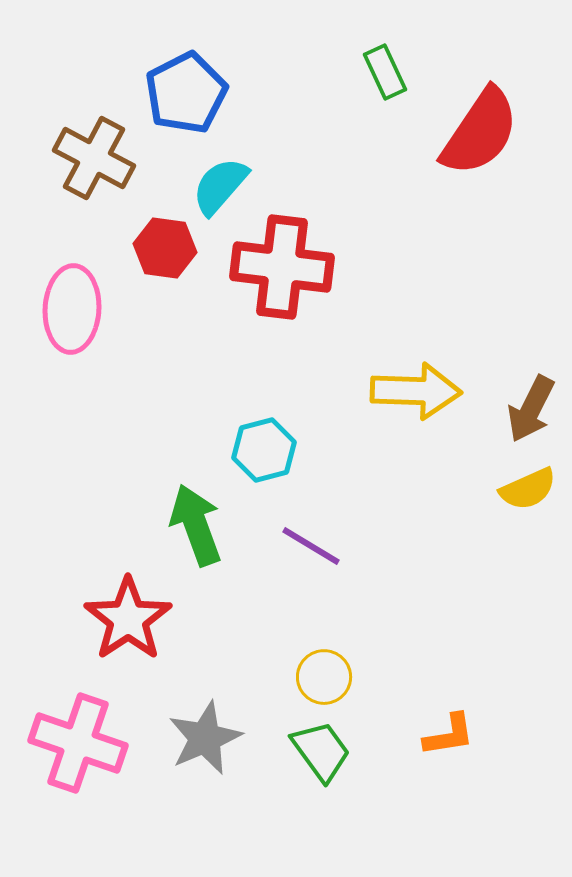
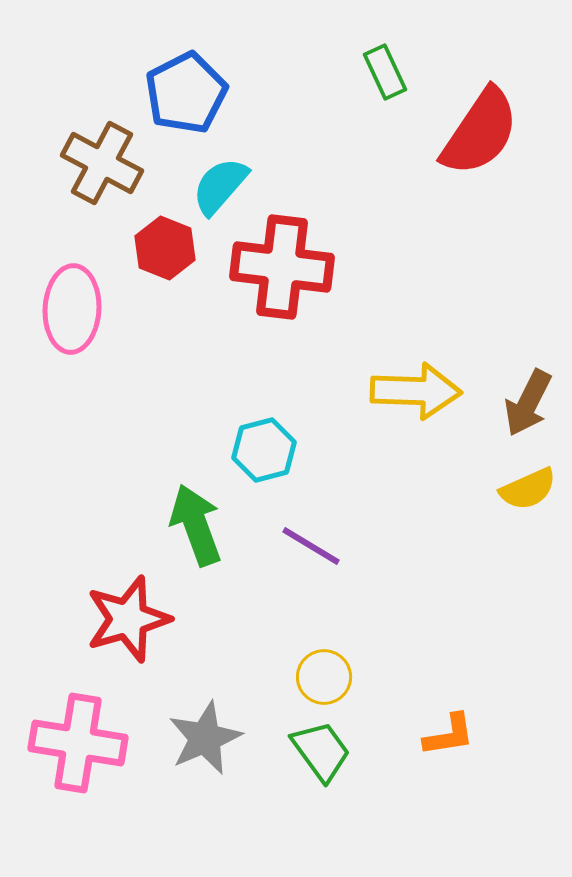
brown cross: moved 8 px right, 5 px down
red hexagon: rotated 14 degrees clockwise
brown arrow: moved 3 px left, 6 px up
red star: rotated 18 degrees clockwise
pink cross: rotated 10 degrees counterclockwise
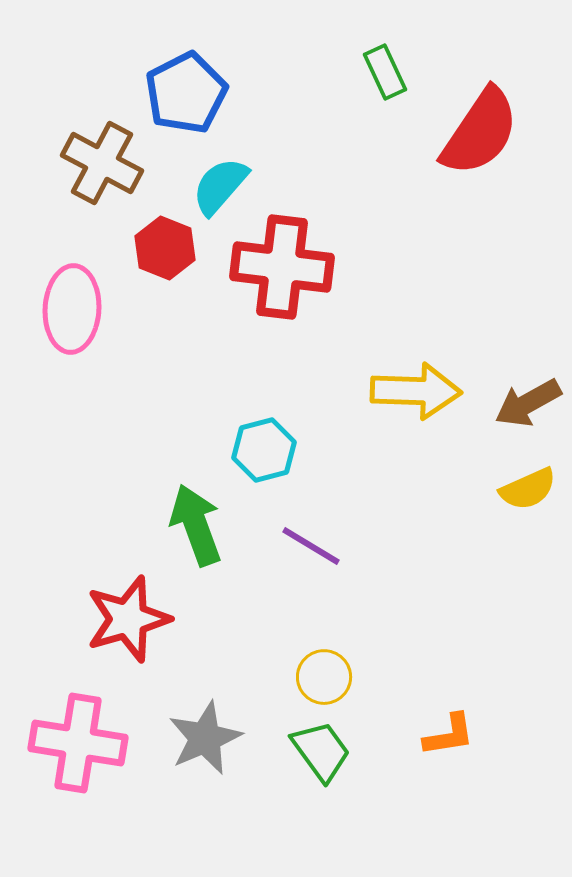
brown arrow: rotated 34 degrees clockwise
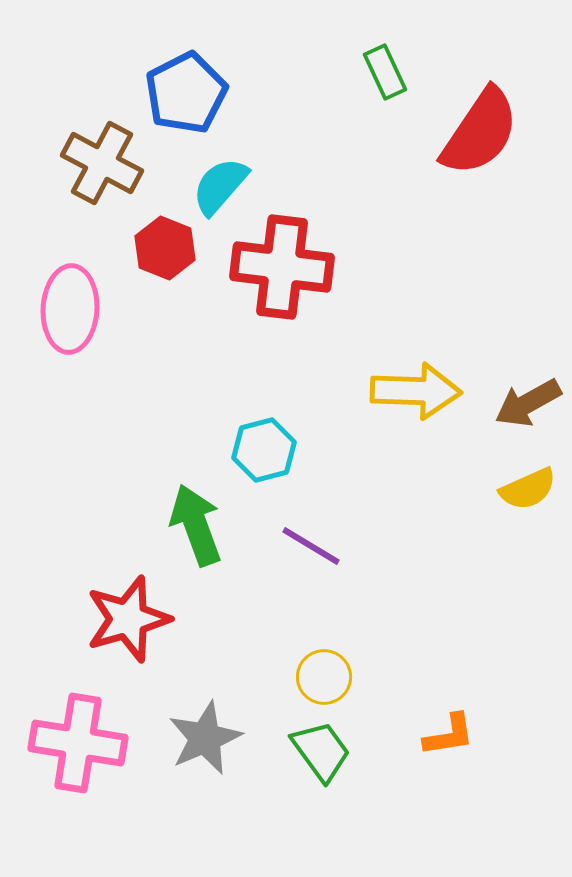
pink ellipse: moved 2 px left
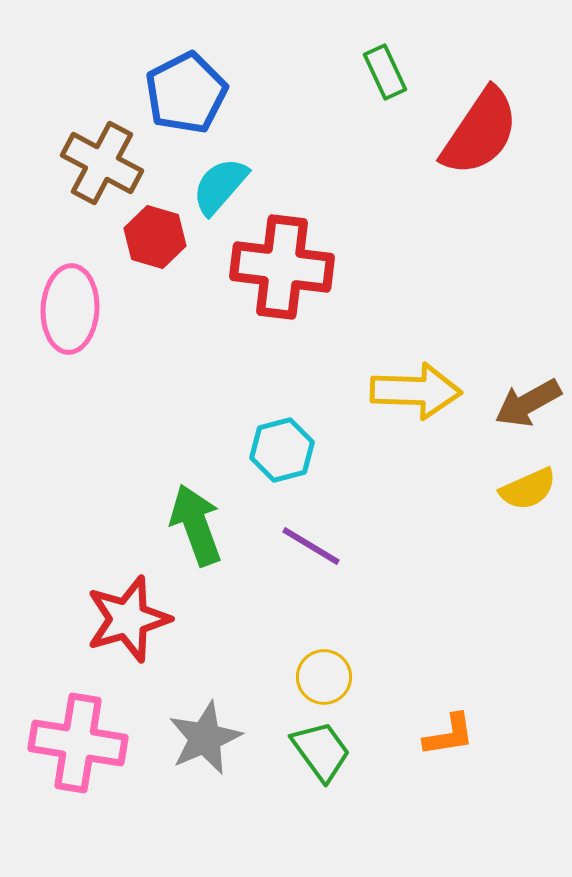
red hexagon: moved 10 px left, 11 px up; rotated 6 degrees counterclockwise
cyan hexagon: moved 18 px right
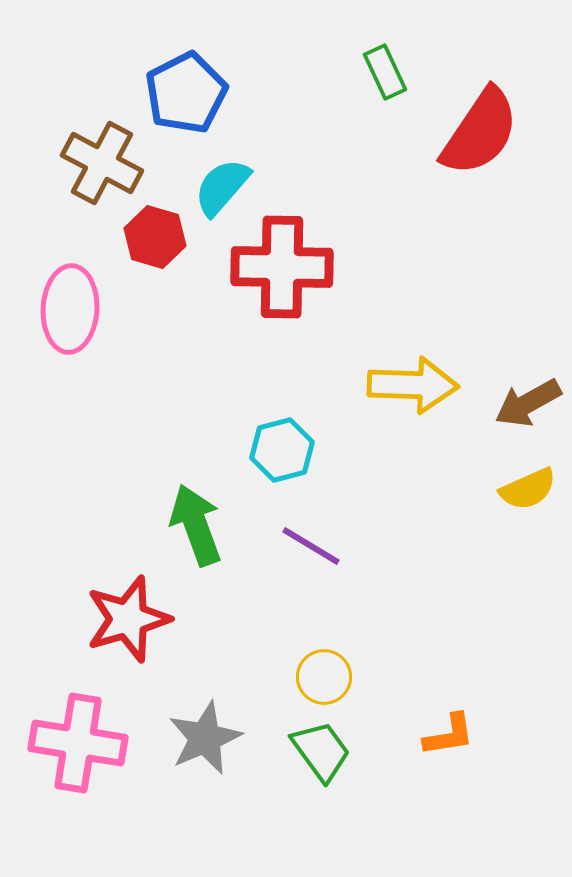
cyan semicircle: moved 2 px right, 1 px down
red cross: rotated 6 degrees counterclockwise
yellow arrow: moved 3 px left, 6 px up
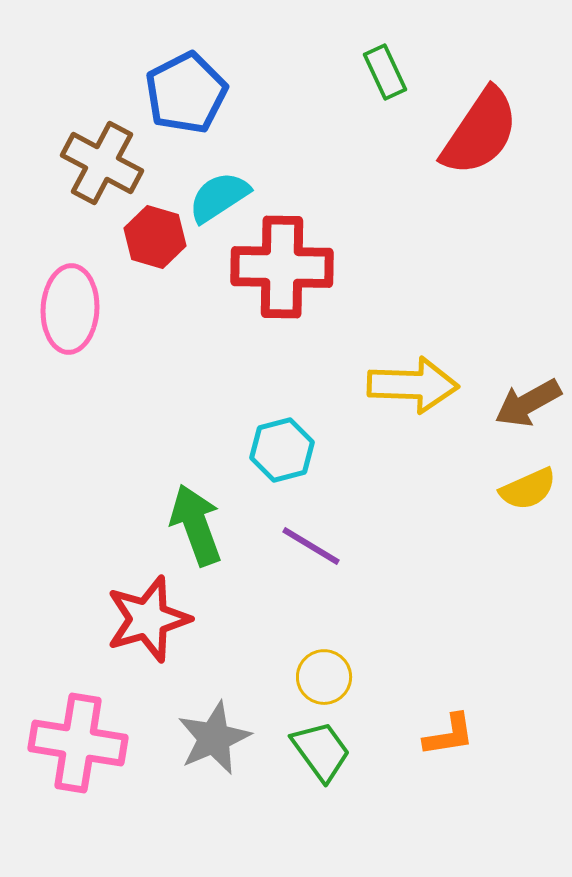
cyan semicircle: moved 3 px left, 10 px down; rotated 16 degrees clockwise
red star: moved 20 px right
gray star: moved 9 px right
